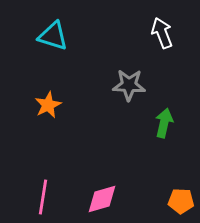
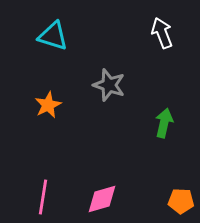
gray star: moved 20 px left; rotated 16 degrees clockwise
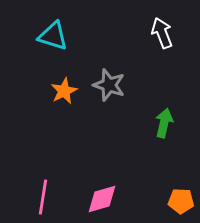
orange star: moved 16 px right, 14 px up
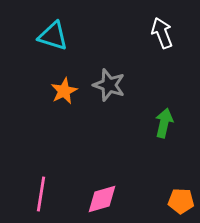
pink line: moved 2 px left, 3 px up
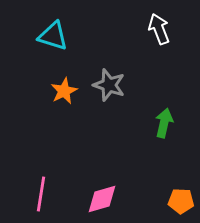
white arrow: moved 3 px left, 4 px up
